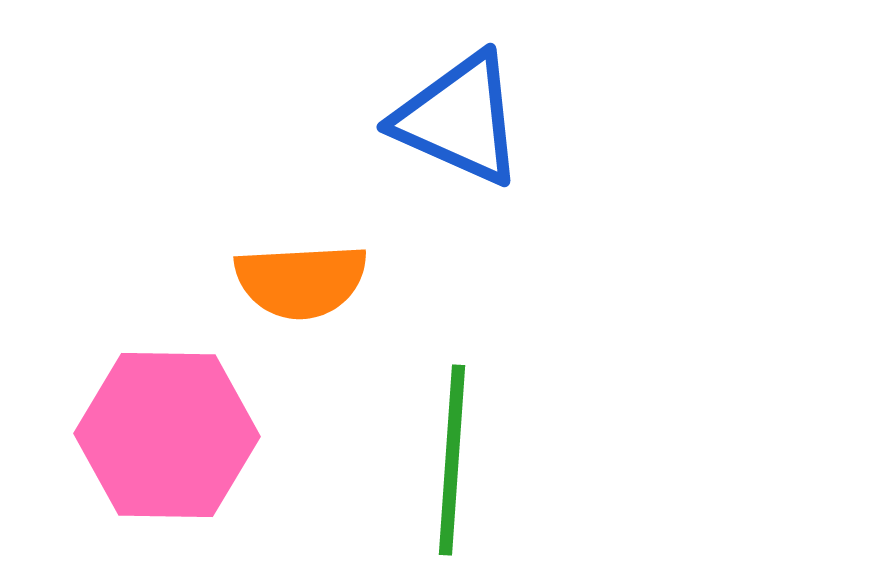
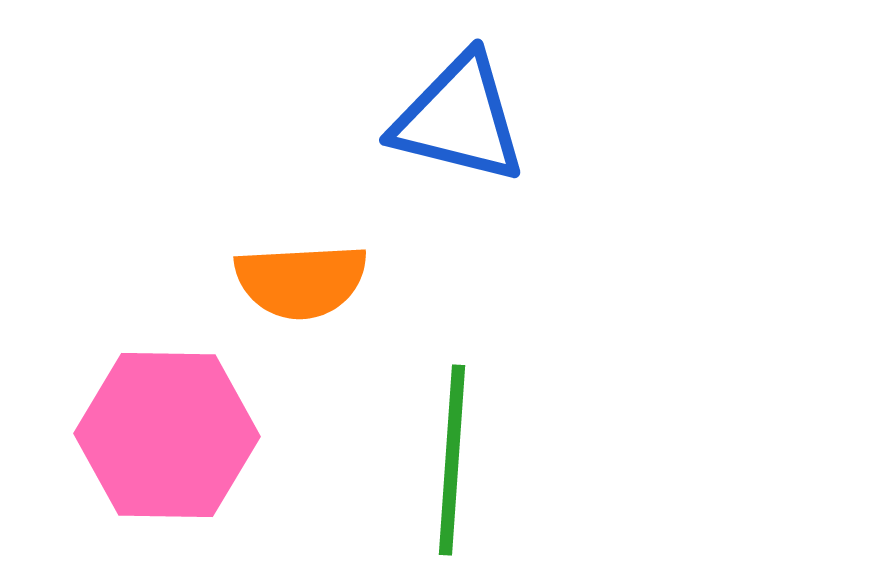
blue triangle: rotated 10 degrees counterclockwise
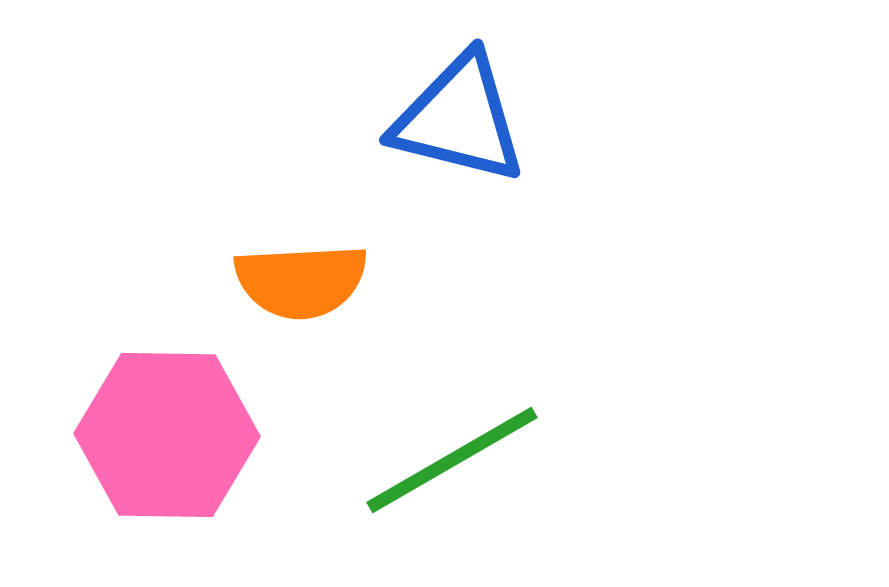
green line: rotated 56 degrees clockwise
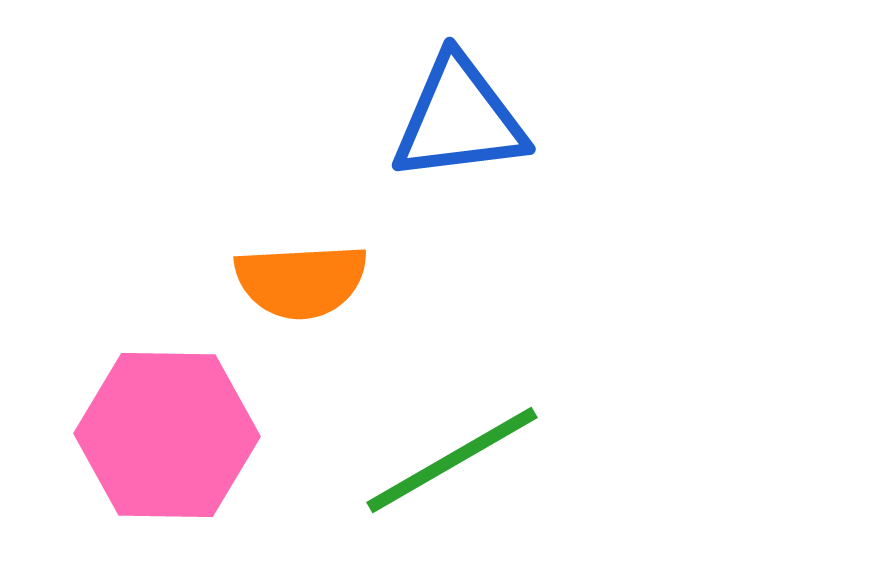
blue triangle: rotated 21 degrees counterclockwise
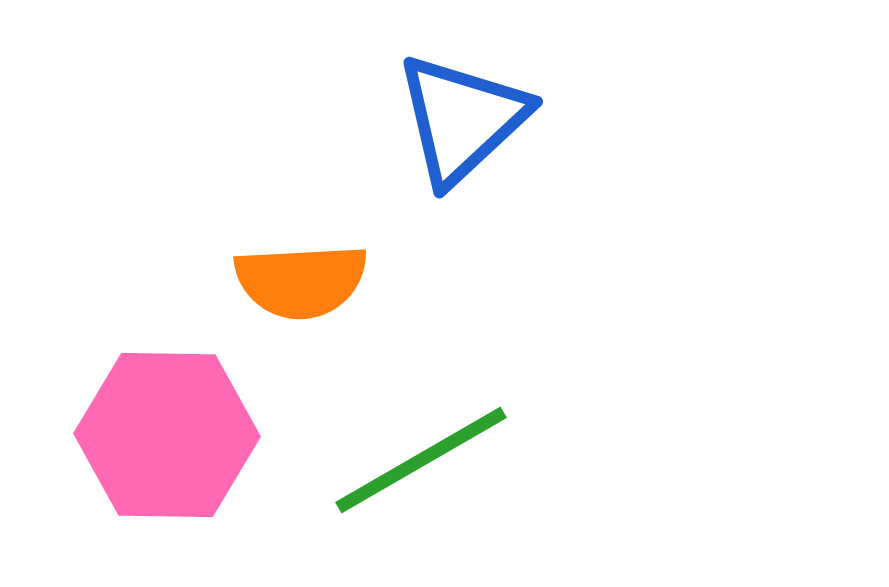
blue triangle: moved 3 px right; rotated 36 degrees counterclockwise
green line: moved 31 px left
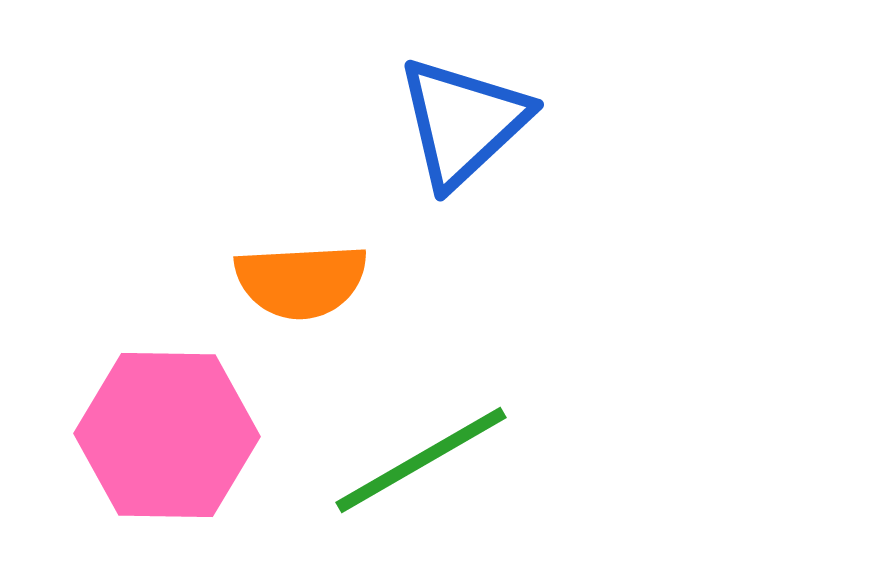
blue triangle: moved 1 px right, 3 px down
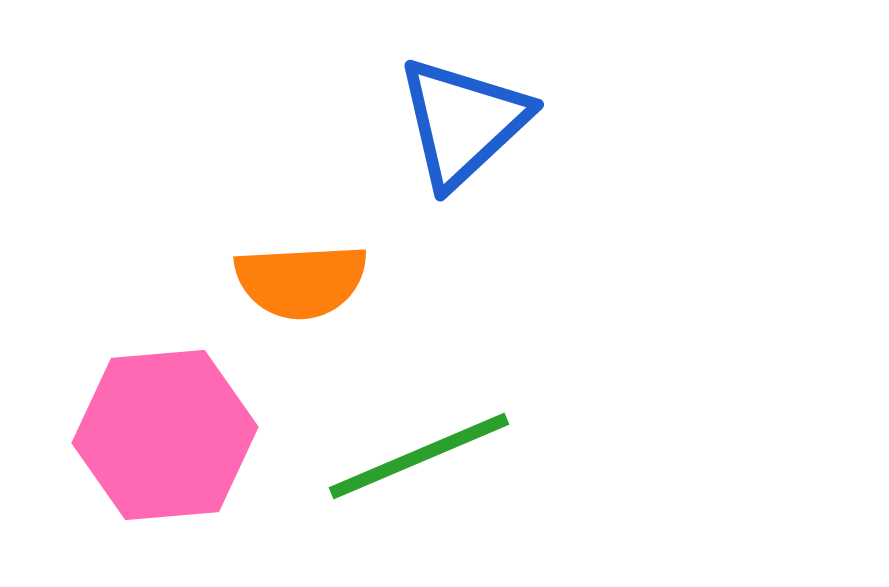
pink hexagon: moved 2 px left; rotated 6 degrees counterclockwise
green line: moved 2 px left, 4 px up; rotated 7 degrees clockwise
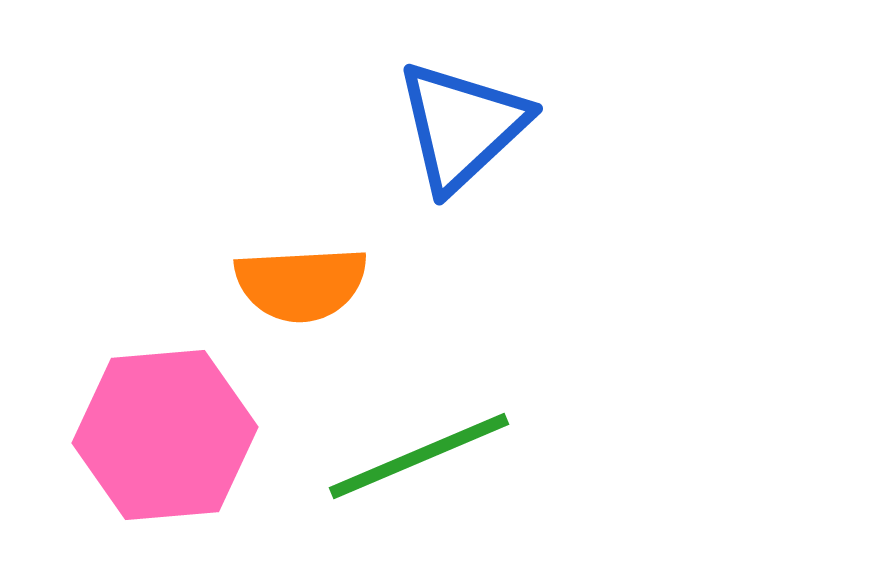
blue triangle: moved 1 px left, 4 px down
orange semicircle: moved 3 px down
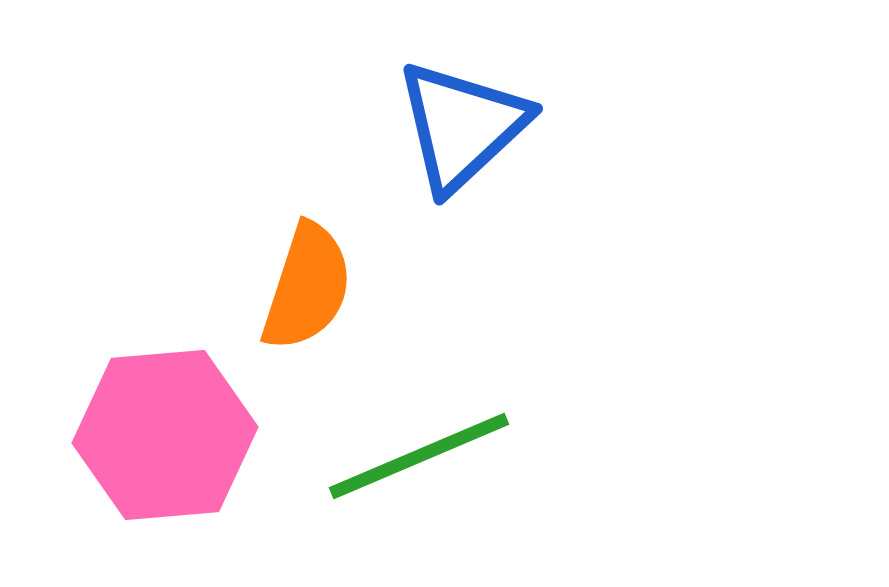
orange semicircle: moved 6 px right, 3 px down; rotated 69 degrees counterclockwise
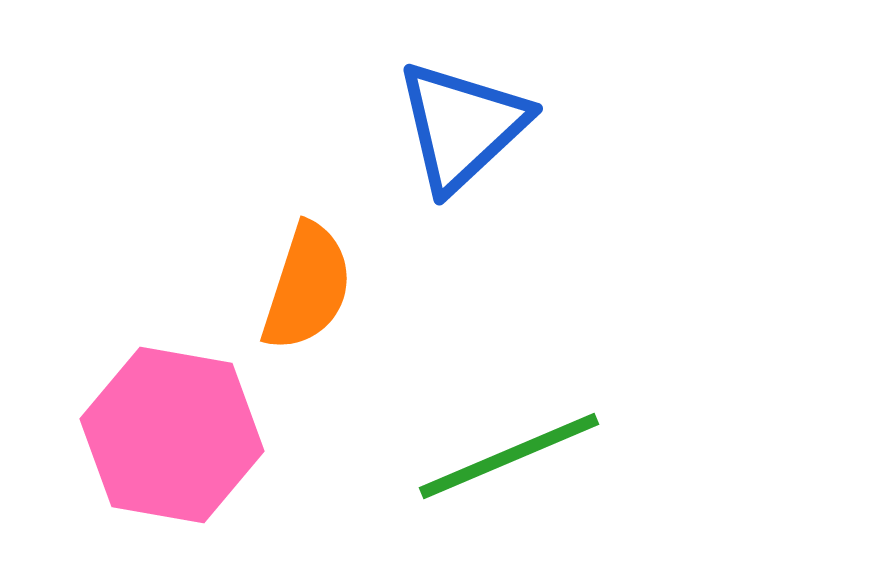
pink hexagon: moved 7 px right; rotated 15 degrees clockwise
green line: moved 90 px right
